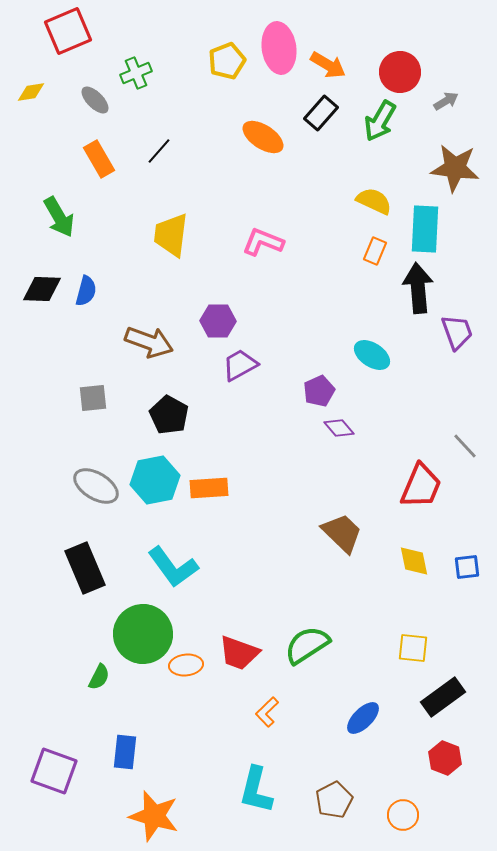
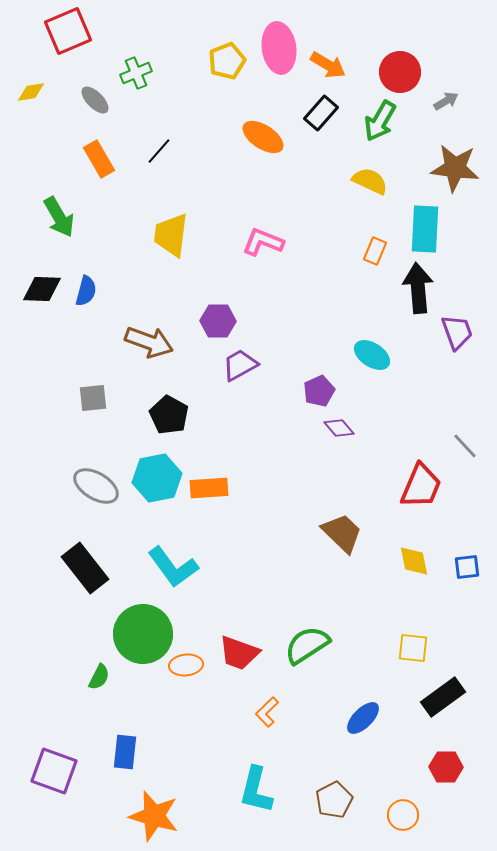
yellow semicircle at (374, 201): moved 4 px left, 20 px up
cyan hexagon at (155, 480): moved 2 px right, 2 px up
black rectangle at (85, 568): rotated 15 degrees counterclockwise
red hexagon at (445, 758): moved 1 px right, 9 px down; rotated 20 degrees counterclockwise
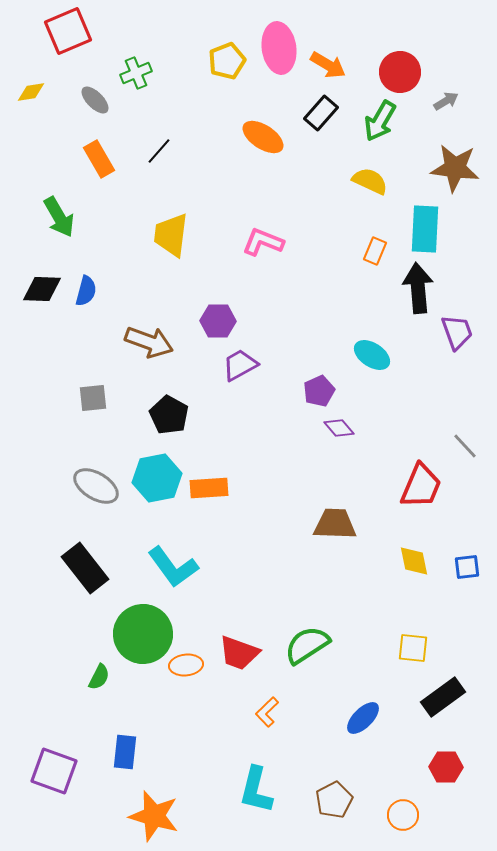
brown trapezoid at (342, 533): moved 7 px left, 9 px up; rotated 42 degrees counterclockwise
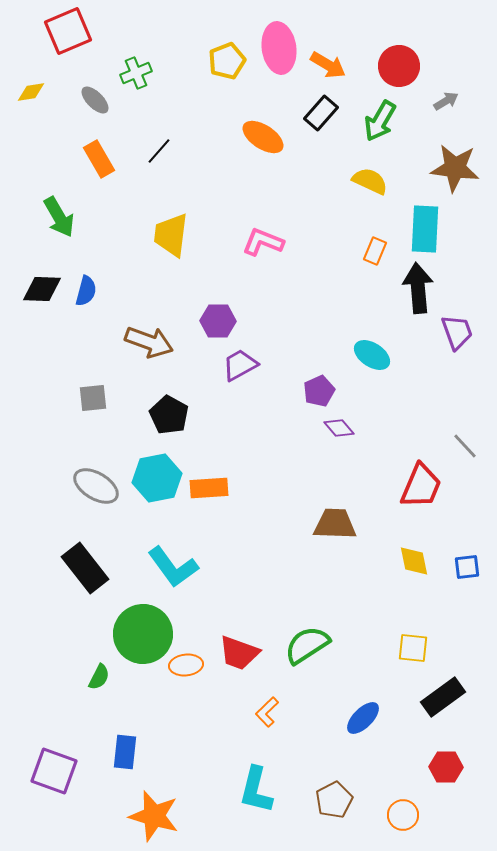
red circle at (400, 72): moved 1 px left, 6 px up
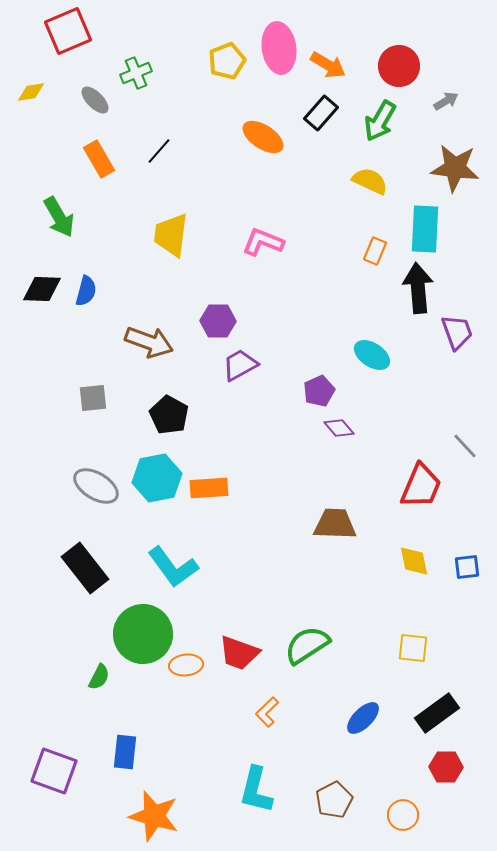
black rectangle at (443, 697): moved 6 px left, 16 px down
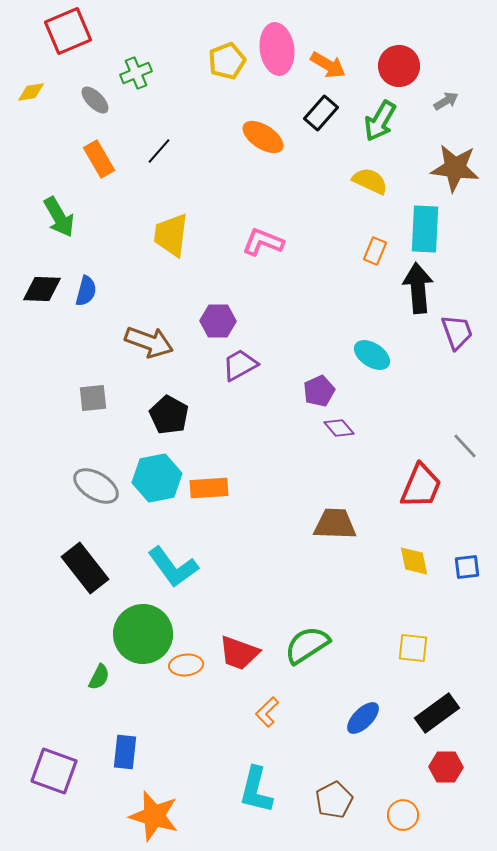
pink ellipse at (279, 48): moved 2 px left, 1 px down
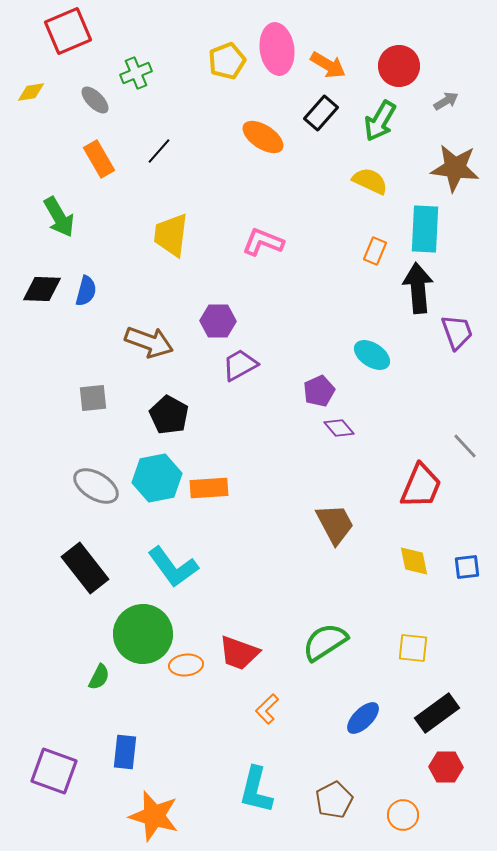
brown trapezoid at (335, 524): rotated 60 degrees clockwise
green semicircle at (307, 645): moved 18 px right, 3 px up
orange L-shape at (267, 712): moved 3 px up
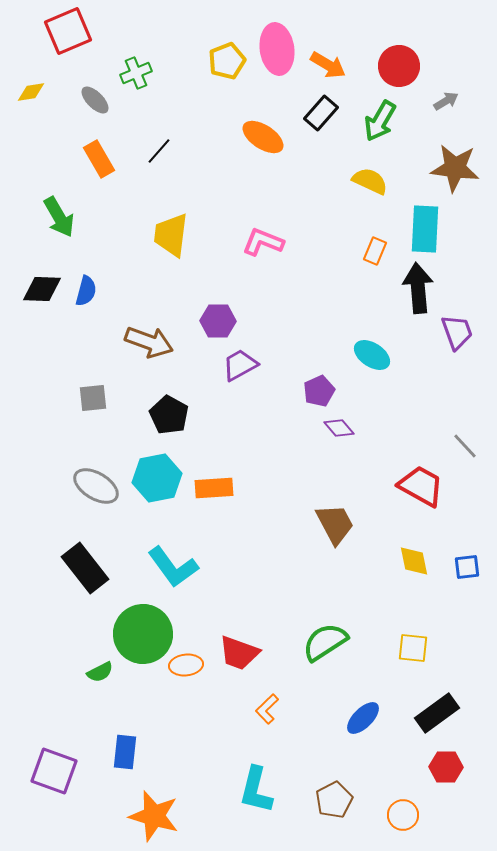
red trapezoid at (421, 486): rotated 84 degrees counterclockwise
orange rectangle at (209, 488): moved 5 px right
green semicircle at (99, 677): moved 1 px right, 5 px up; rotated 36 degrees clockwise
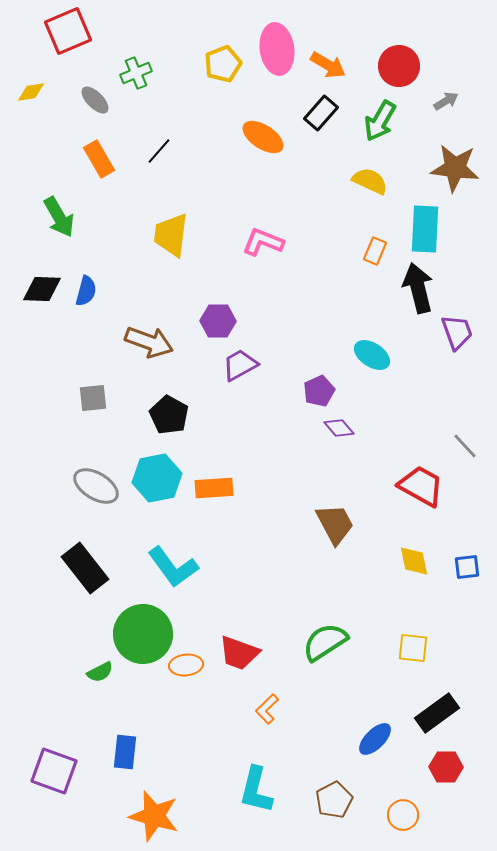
yellow pentagon at (227, 61): moved 4 px left, 3 px down
black arrow at (418, 288): rotated 9 degrees counterclockwise
blue ellipse at (363, 718): moved 12 px right, 21 px down
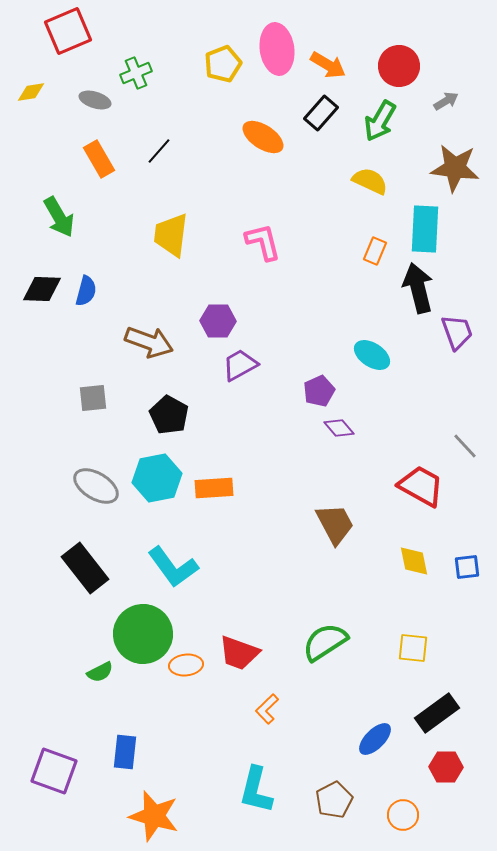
gray ellipse at (95, 100): rotated 28 degrees counterclockwise
pink L-shape at (263, 242): rotated 54 degrees clockwise
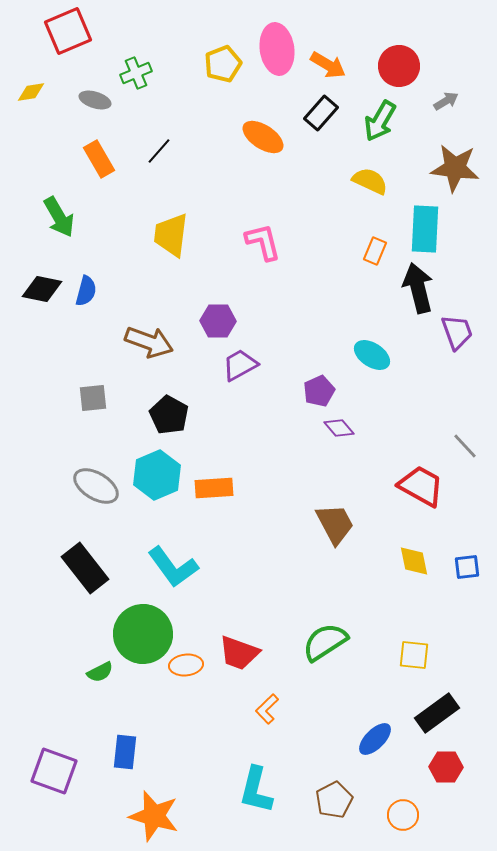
black diamond at (42, 289): rotated 9 degrees clockwise
cyan hexagon at (157, 478): moved 3 px up; rotated 12 degrees counterclockwise
yellow square at (413, 648): moved 1 px right, 7 px down
